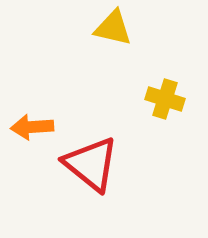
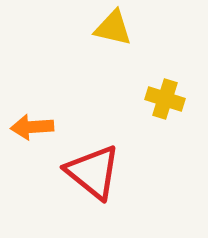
red triangle: moved 2 px right, 8 px down
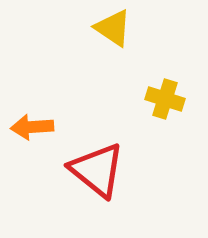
yellow triangle: rotated 21 degrees clockwise
red triangle: moved 4 px right, 2 px up
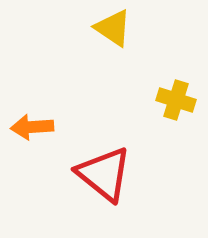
yellow cross: moved 11 px right, 1 px down
red triangle: moved 7 px right, 4 px down
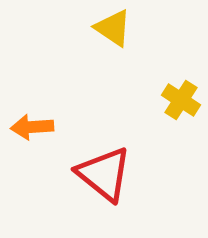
yellow cross: moved 5 px right; rotated 15 degrees clockwise
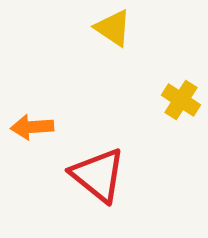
red triangle: moved 6 px left, 1 px down
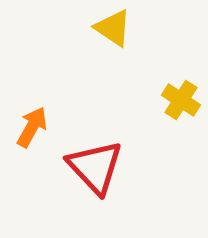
orange arrow: rotated 123 degrees clockwise
red triangle: moved 3 px left, 8 px up; rotated 8 degrees clockwise
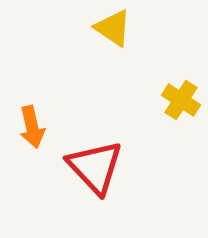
orange arrow: rotated 138 degrees clockwise
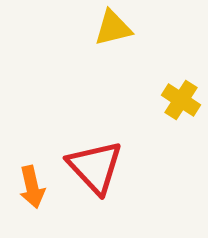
yellow triangle: rotated 48 degrees counterclockwise
orange arrow: moved 60 px down
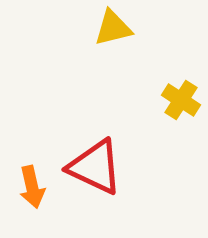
red triangle: rotated 22 degrees counterclockwise
